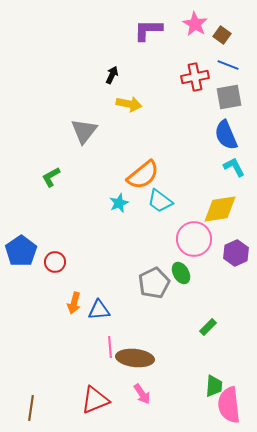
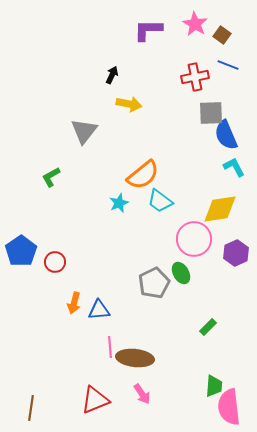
gray square: moved 18 px left, 16 px down; rotated 8 degrees clockwise
pink semicircle: moved 2 px down
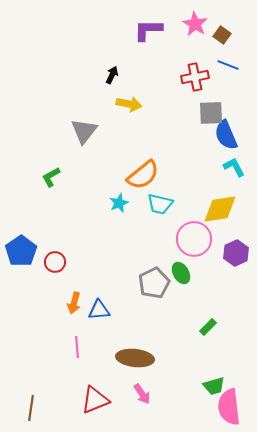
cyan trapezoid: moved 3 px down; rotated 24 degrees counterclockwise
pink line: moved 33 px left
green trapezoid: rotated 70 degrees clockwise
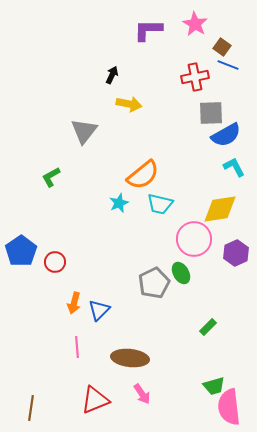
brown square: moved 12 px down
blue semicircle: rotated 96 degrees counterclockwise
blue triangle: rotated 40 degrees counterclockwise
brown ellipse: moved 5 px left
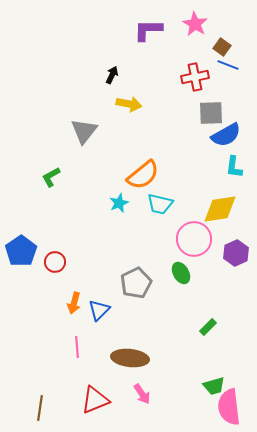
cyan L-shape: rotated 145 degrees counterclockwise
gray pentagon: moved 18 px left
brown line: moved 9 px right
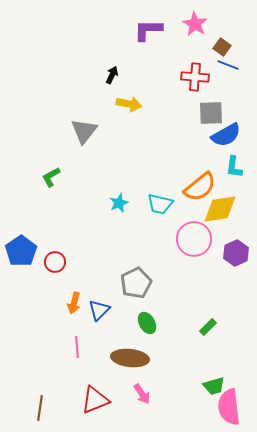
red cross: rotated 16 degrees clockwise
orange semicircle: moved 57 px right, 12 px down
green ellipse: moved 34 px left, 50 px down
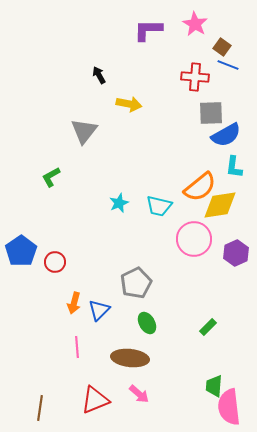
black arrow: moved 13 px left; rotated 54 degrees counterclockwise
cyan trapezoid: moved 1 px left, 2 px down
yellow diamond: moved 4 px up
green trapezoid: rotated 110 degrees clockwise
pink arrow: moved 3 px left; rotated 15 degrees counterclockwise
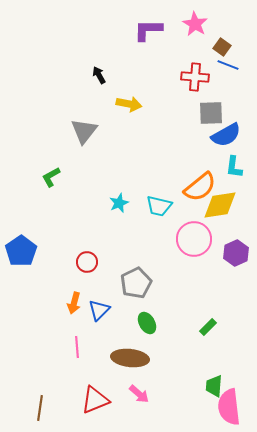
red circle: moved 32 px right
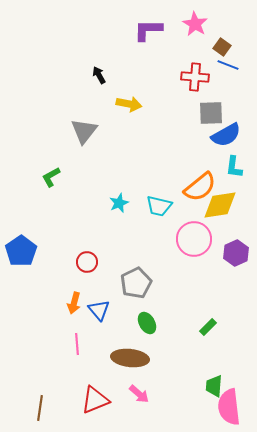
blue triangle: rotated 25 degrees counterclockwise
pink line: moved 3 px up
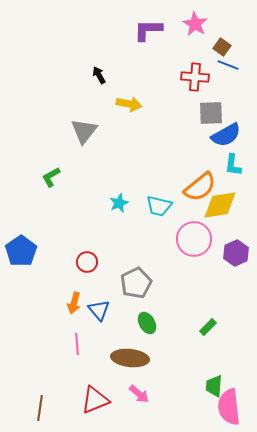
cyan L-shape: moved 1 px left, 2 px up
